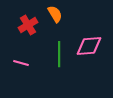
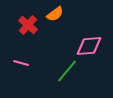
orange semicircle: rotated 84 degrees clockwise
red cross: rotated 18 degrees counterclockwise
green line: moved 8 px right, 17 px down; rotated 40 degrees clockwise
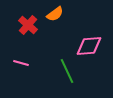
green line: rotated 65 degrees counterclockwise
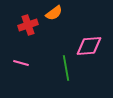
orange semicircle: moved 1 px left, 1 px up
red cross: rotated 30 degrees clockwise
green line: moved 1 px left, 3 px up; rotated 15 degrees clockwise
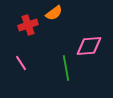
pink line: rotated 42 degrees clockwise
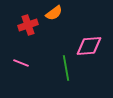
pink line: rotated 35 degrees counterclockwise
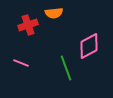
orange semicircle: rotated 30 degrees clockwise
pink diamond: rotated 24 degrees counterclockwise
green line: rotated 10 degrees counterclockwise
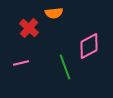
red cross: moved 1 px right, 3 px down; rotated 30 degrees counterclockwise
pink line: rotated 35 degrees counterclockwise
green line: moved 1 px left, 1 px up
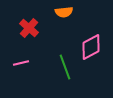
orange semicircle: moved 10 px right, 1 px up
pink diamond: moved 2 px right, 1 px down
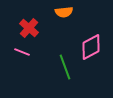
pink line: moved 1 px right, 11 px up; rotated 35 degrees clockwise
